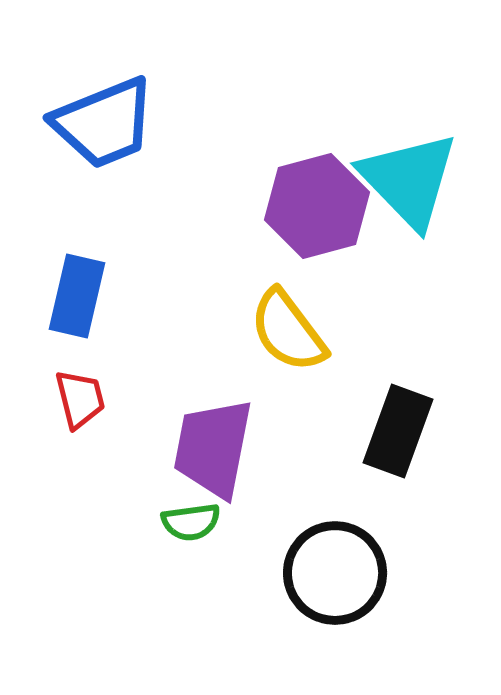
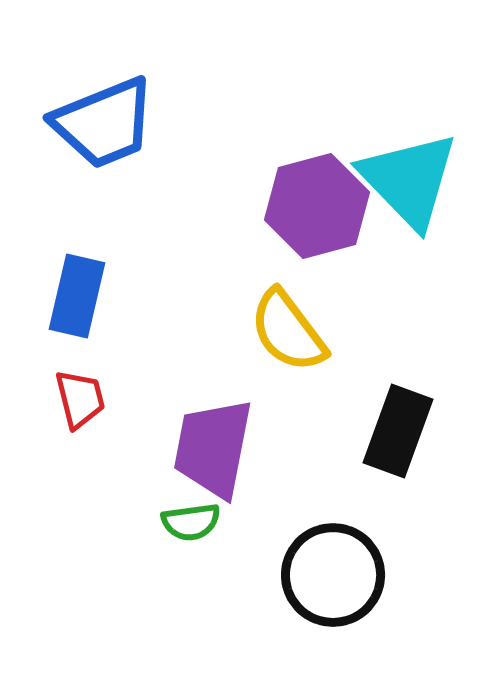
black circle: moved 2 px left, 2 px down
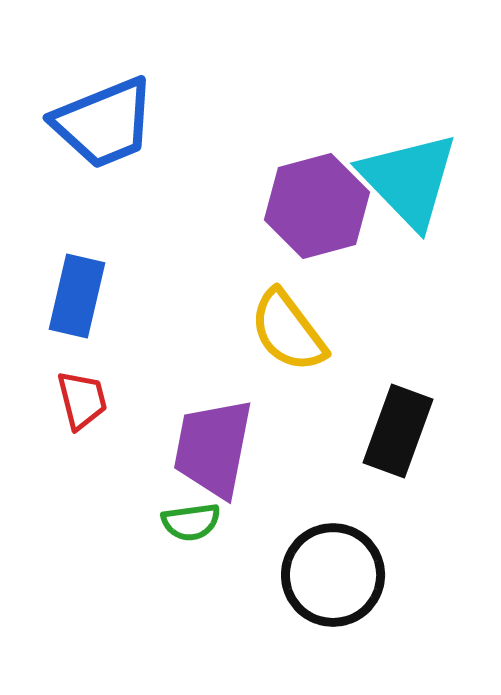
red trapezoid: moved 2 px right, 1 px down
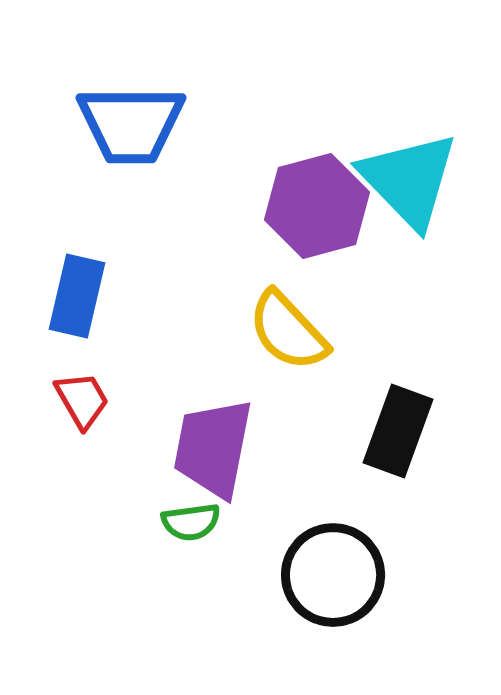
blue trapezoid: moved 27 px right, 1 px down; rotated 22 degrees clockwise
yellow semicircle: rotated 6 degrees counterclockwise
red trapezoid: rotated 16 degrees counterclockwise
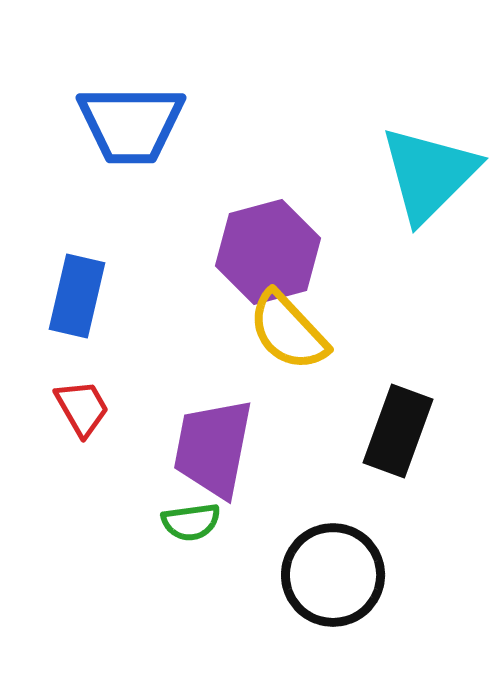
cyan triangle: moved 20 px right, 6 px up; rotated 29 degrees clockwise
purple hexagon: moved 49 px left, 46 px down
red trapezoid: moved 8 px down
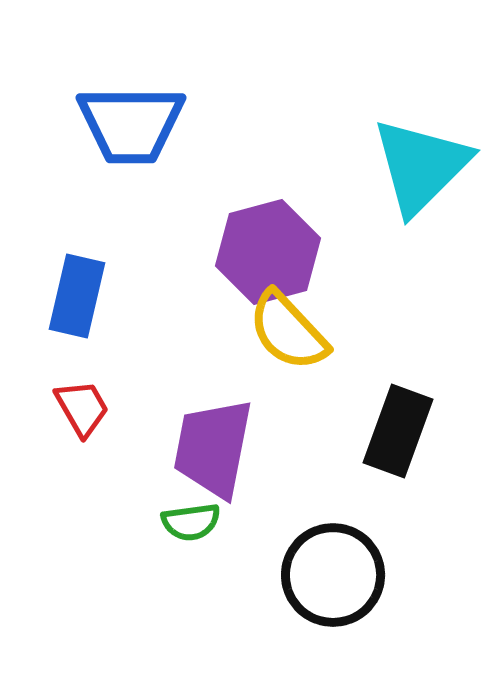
cyan triangle: moved 8 px left, 8 px up
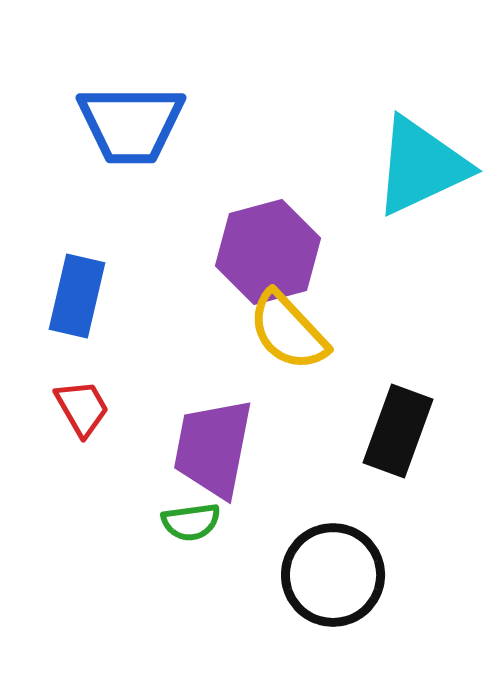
cyan triangle: rotated 20 degrees clockwise
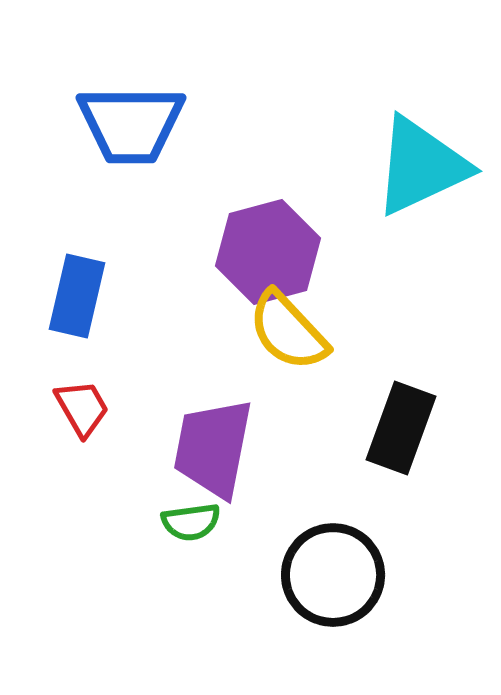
black rectangle: moved 3 px right, 3 px up
